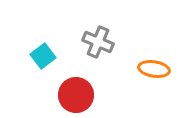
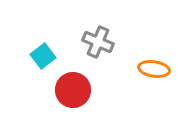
red circle: moved 3 px left, 5 px up
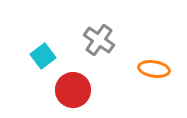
gray cross: moved 1 px right, 2 px up; rotated 12 degrees clockwise
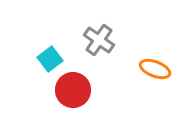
cyan square: moved 7 px right, 3 px down
orange ellipse: moved 1 px right; rotated 12 degrees clockwise
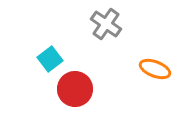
gray cross: moved 7 px right, 16 px up
red circle: moved 2 px right, 1 px up
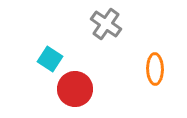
cyan square: rotated 20 degrees counterclockwise
orange ellipse: rotated 68 degrees clockwise
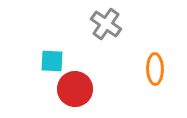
cyan square: moved 2 px right, 2 px down; rotated 30 degrees counterclockwise
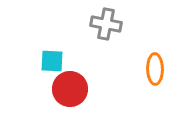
gray cross: rotated 24 degrees counterclockwise
red circle: moved 5 px left
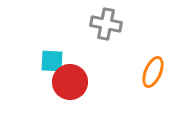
orange ellipse: moved 2 px left, 3 px down; rotated 24 degrees clockwise
red circle: moved 7 px up
